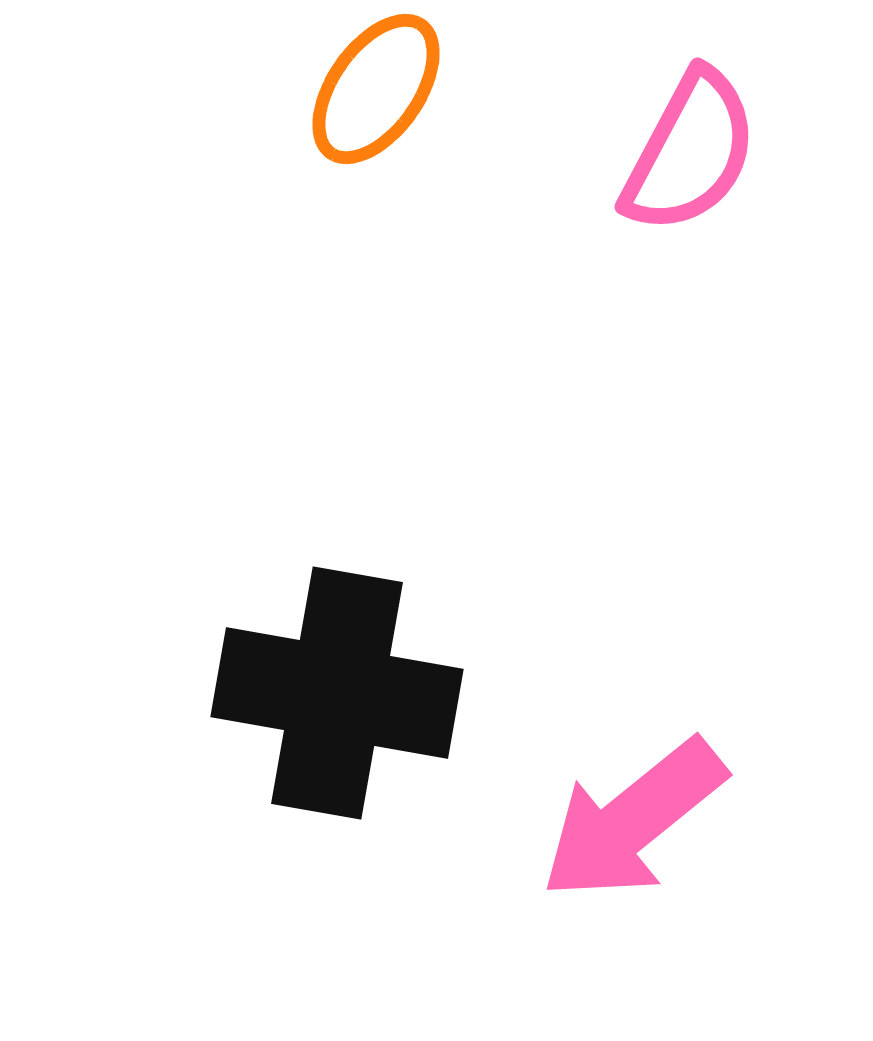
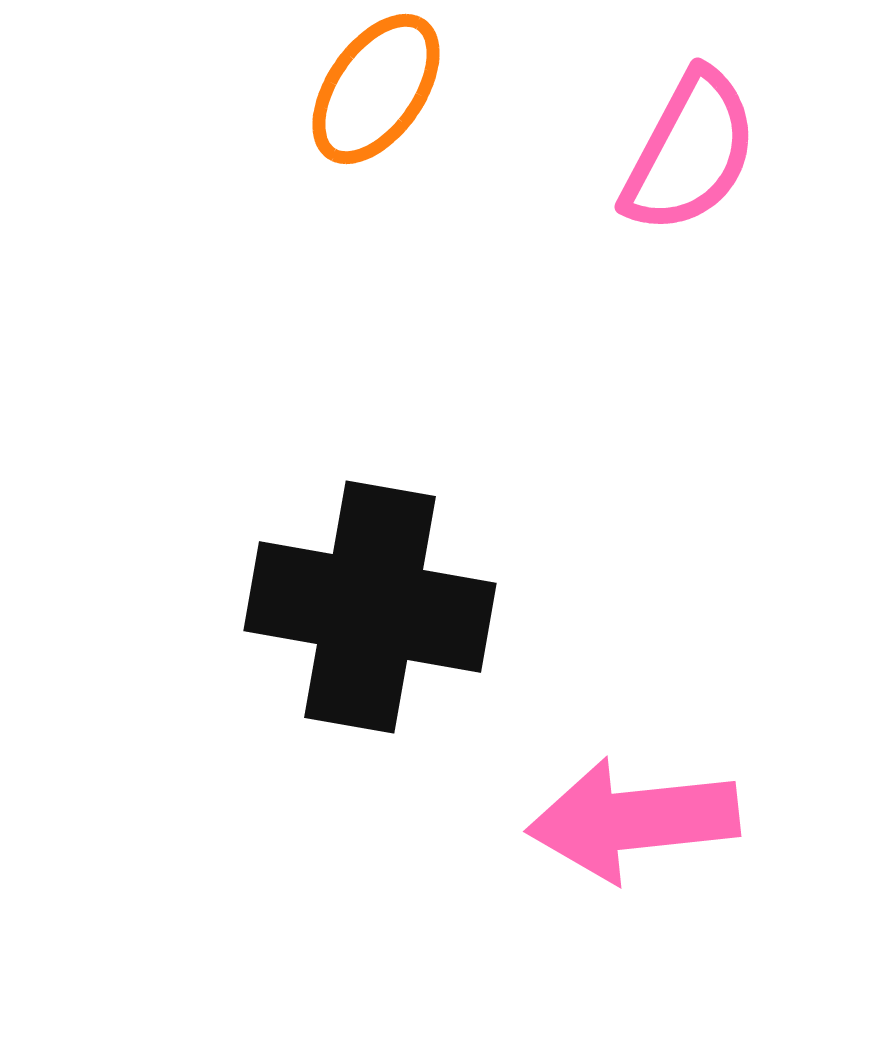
black cross: moved 33 px right, 86 px up
pink arrow: rotated 33 degrees clockwise
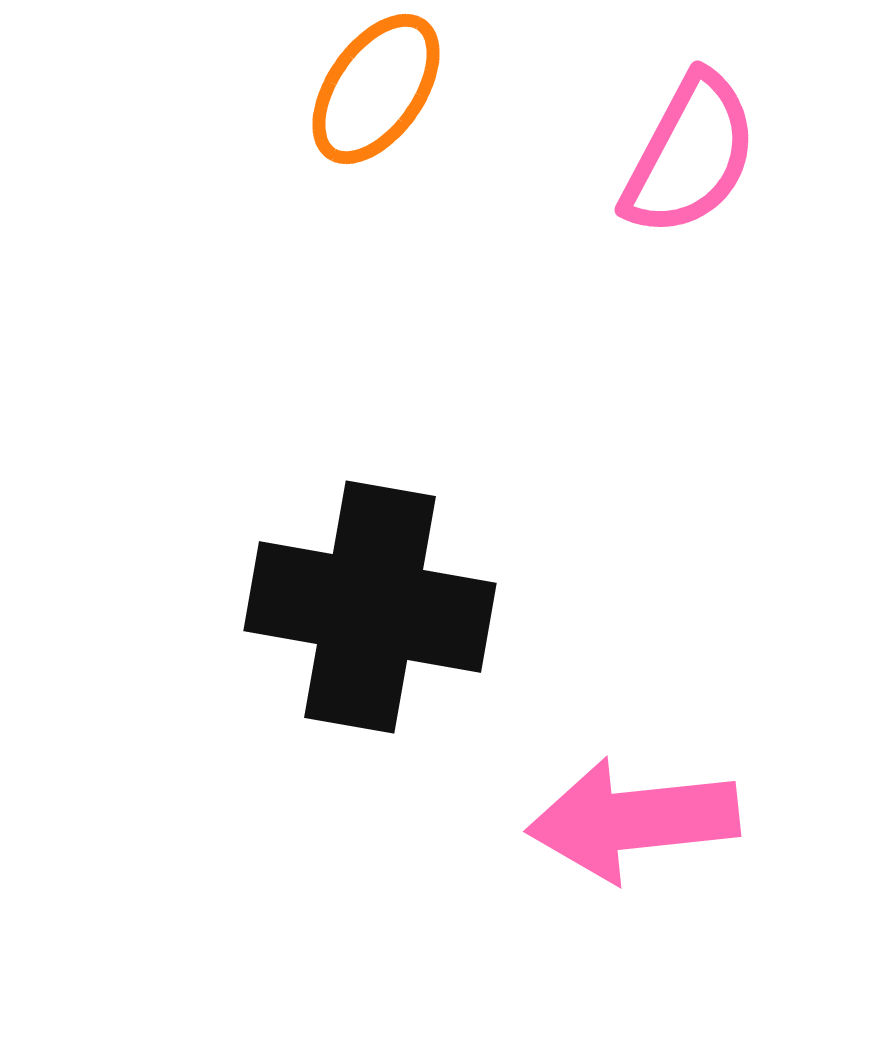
pink semicircle: moved 3 px down
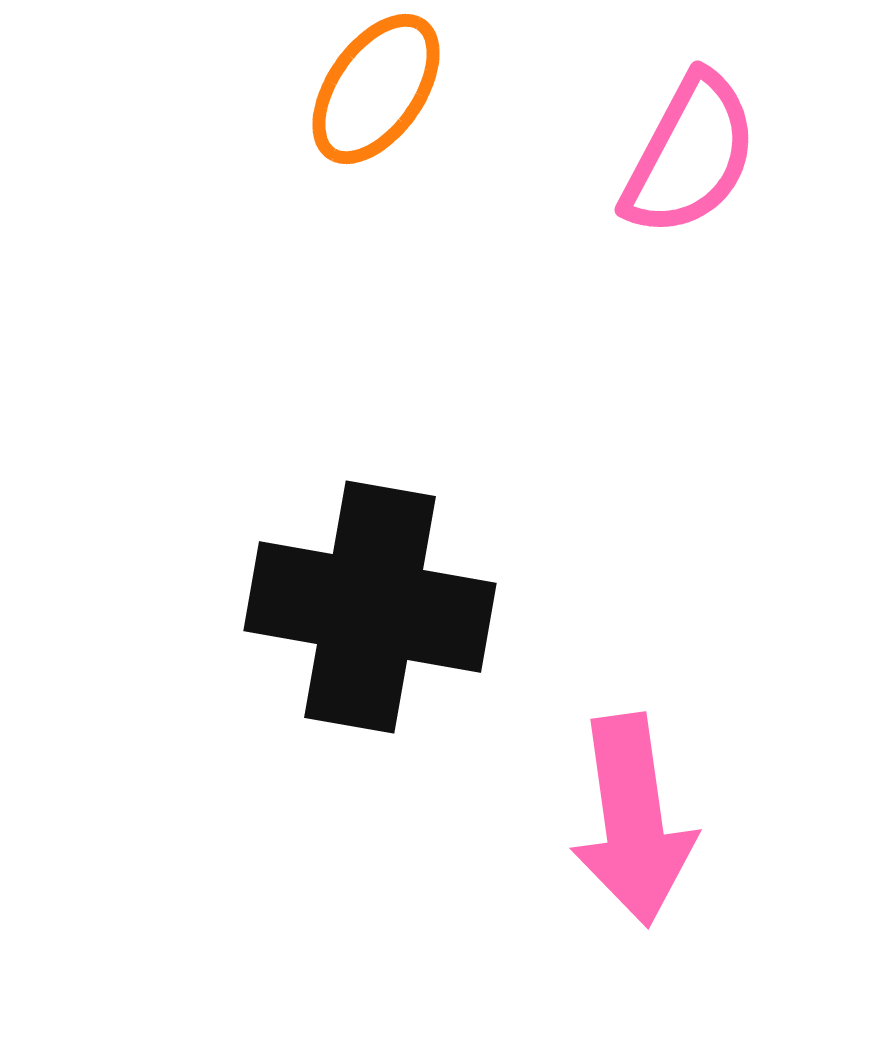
pink arrow: rotated 92 degrees counterclockwise
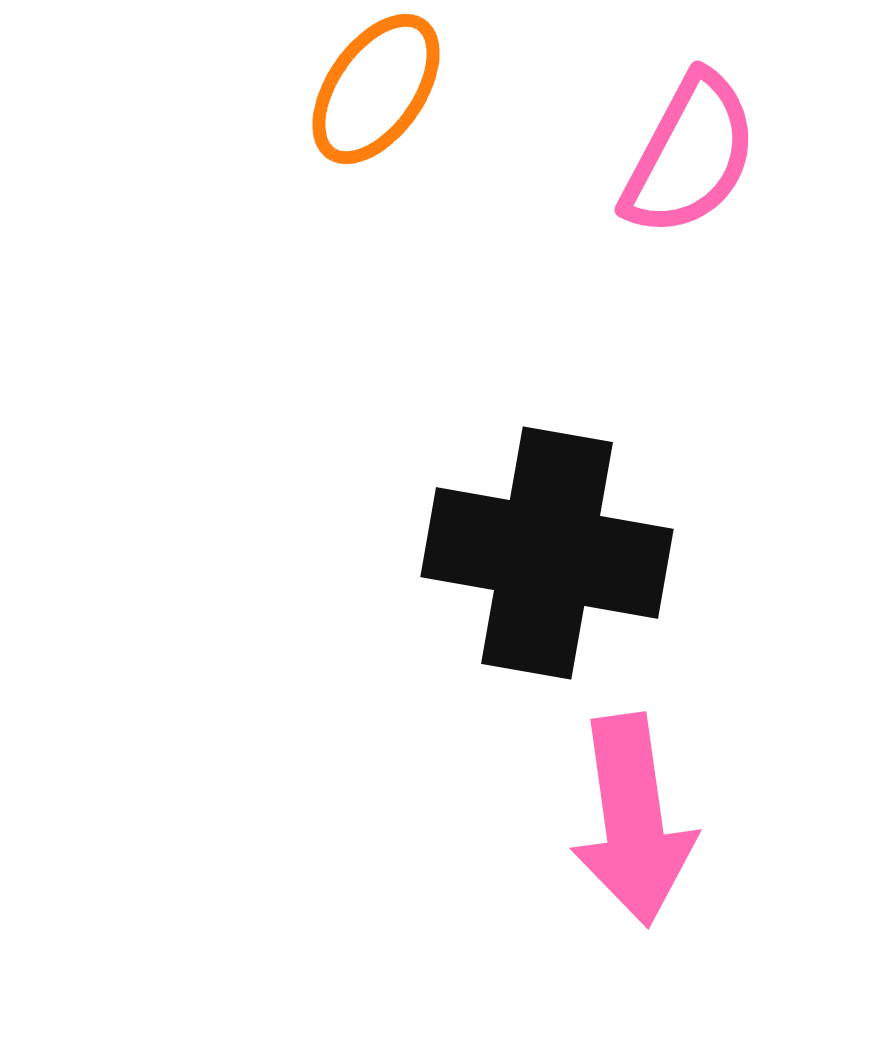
black cross: moved 177 px right, 54 px up
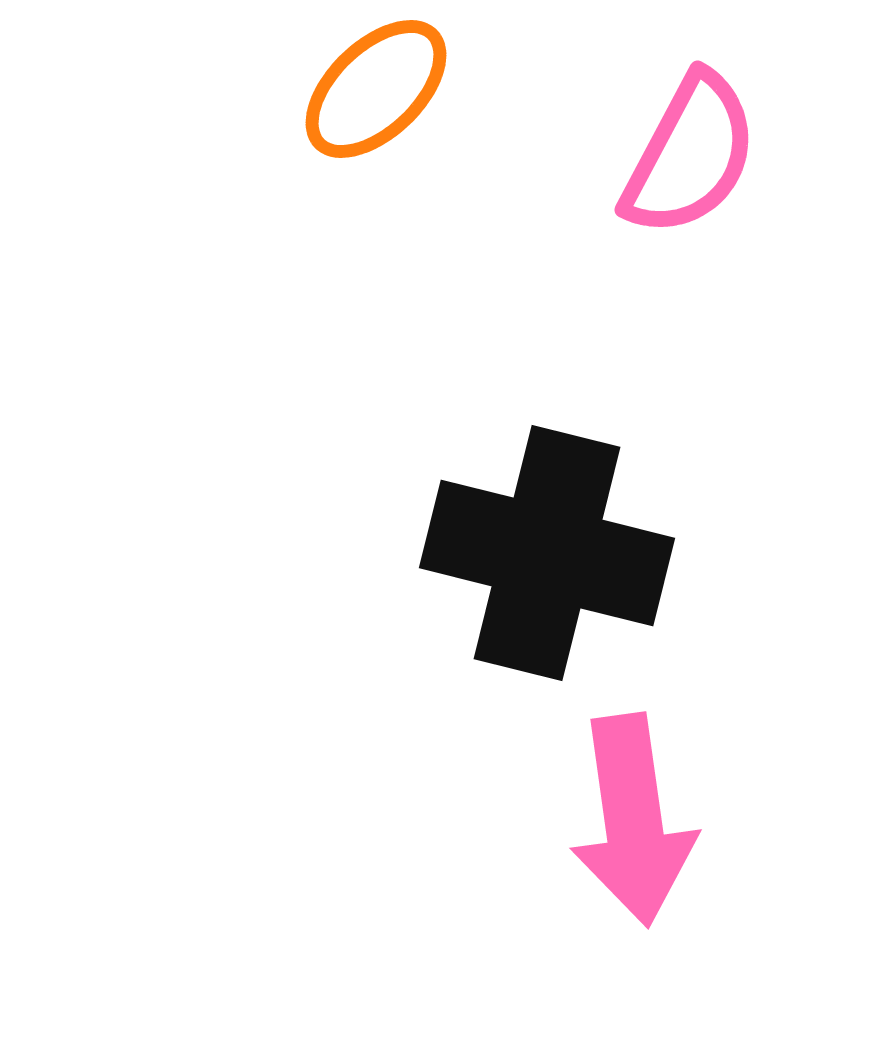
orange ellipse: rotated 11 degrees clockwise
black cross: rotated 4 degrees clockwise
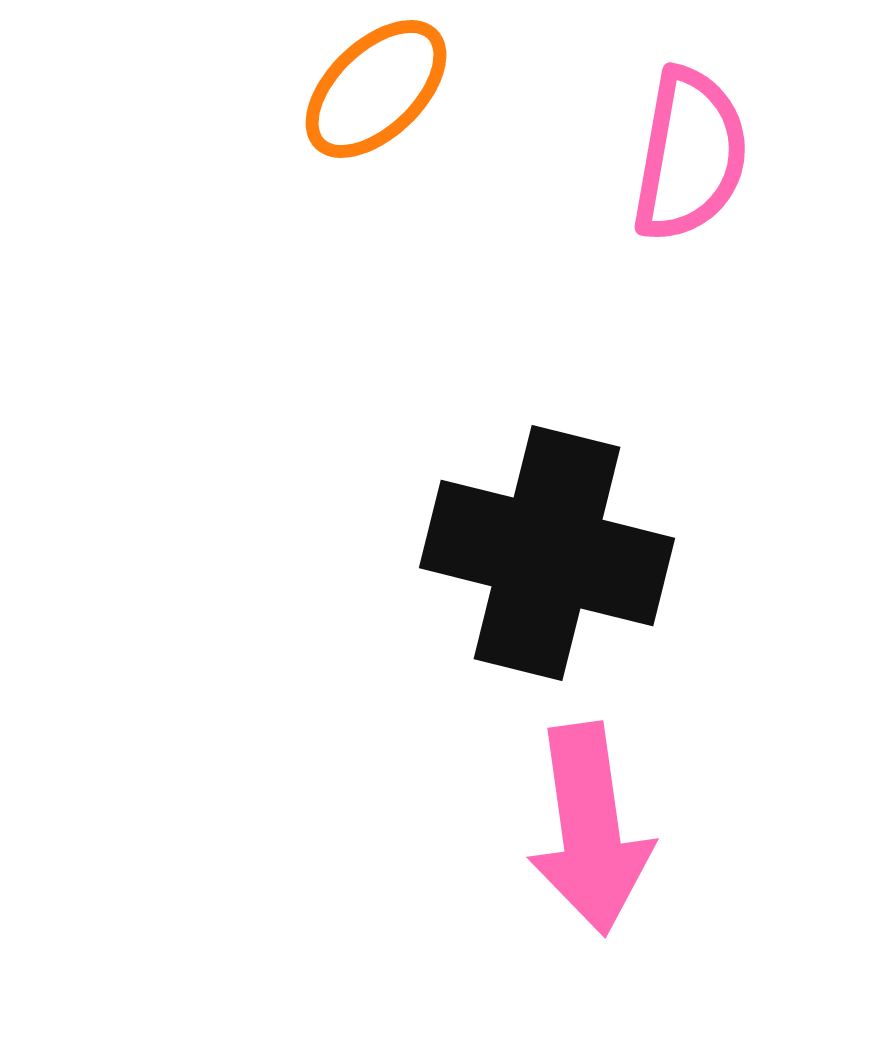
pink semicircle: rotated 18 degrees counterclockwise
pink arrow: moved 43 px left, 9 px down
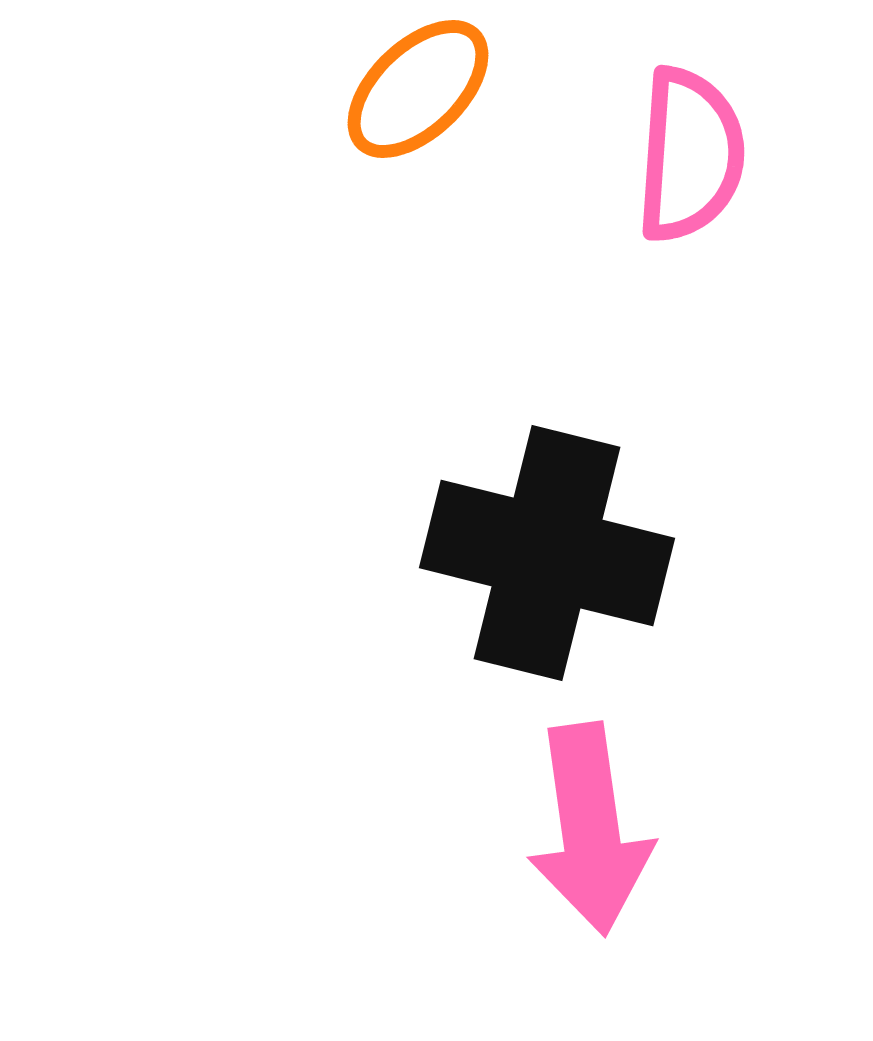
orange ellipse: moved 42 px right
pink semicircle: rotated 6 degrees counterclockwise
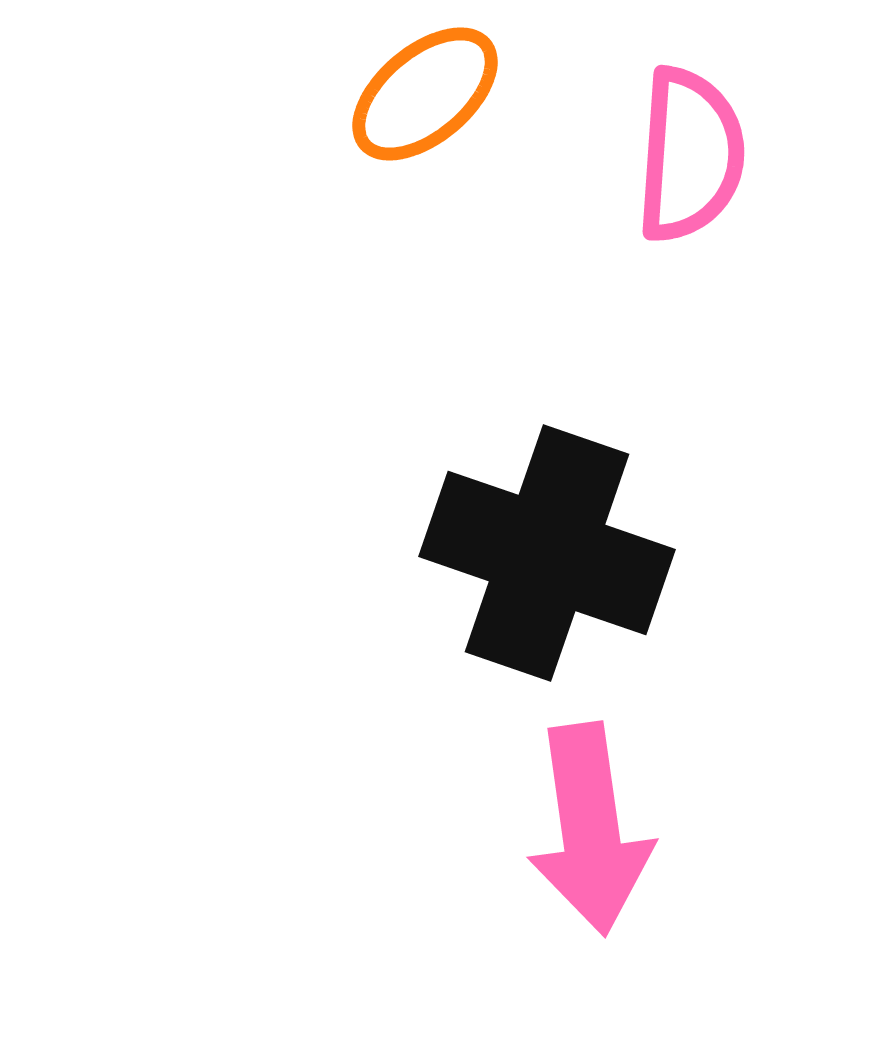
orange ellipse: moved 7 px right, 5 px down; rotated 4 degrees clockwise
black cross: rotated 5 degrees clockwise
